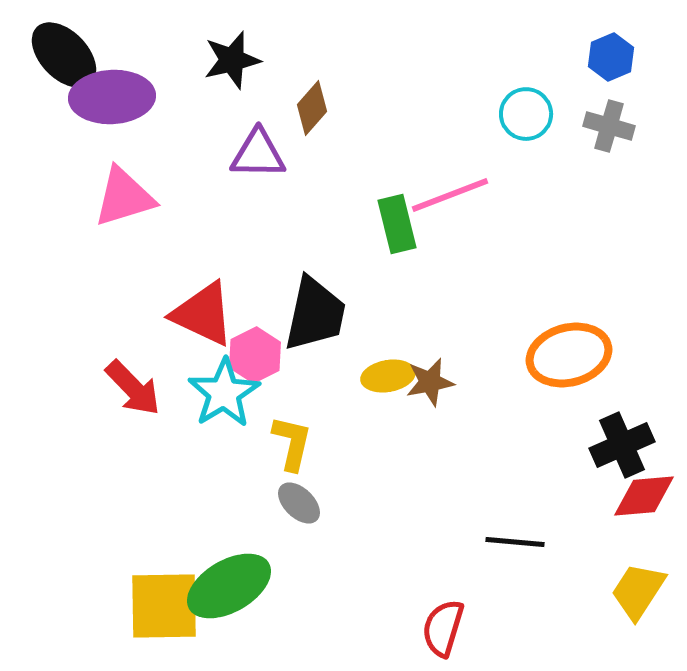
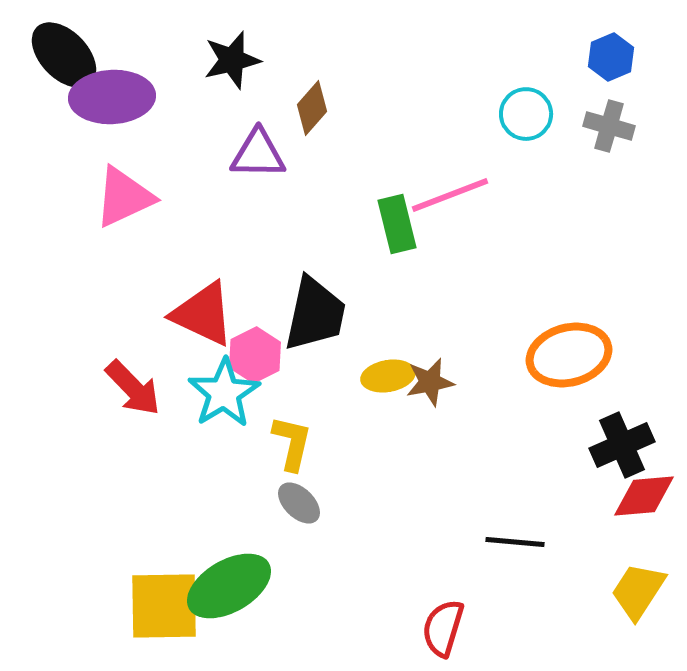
pink triangle: rotated 8 degrees counterclockwise
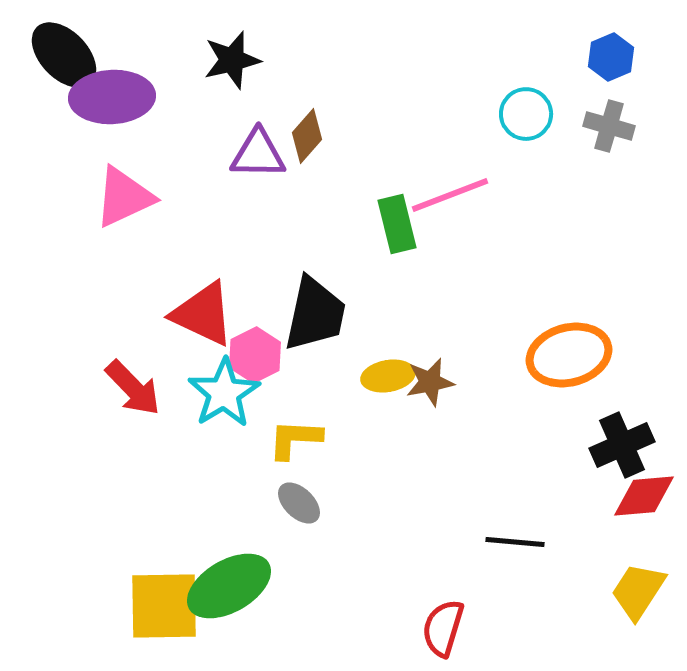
brown diamond: moved 5 px left, 28 px down
yellow L-shape: moved 3 px right, 4 px up; rotated 100 degrees counterclockwise
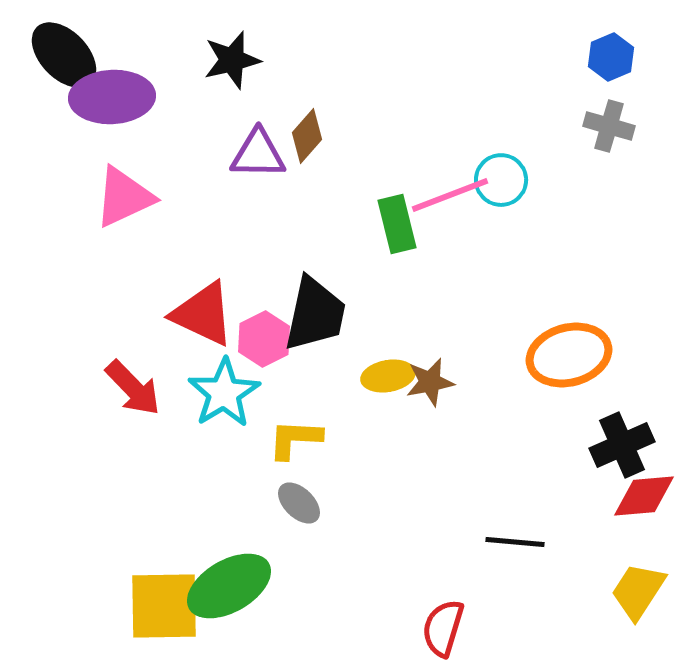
cyan circle: moved 25 px left, 66 px down
pink hexagon: moved 9 px right, 16 px up
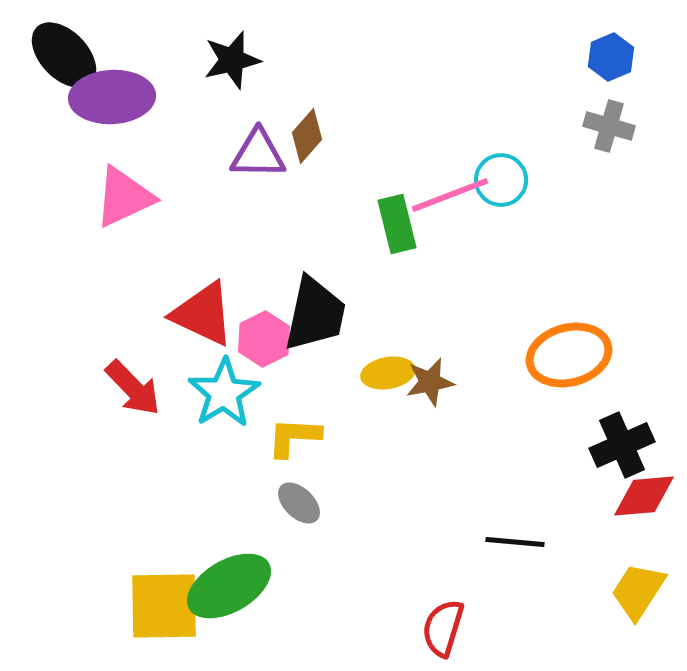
yellow ellipse: moved 3 px up
yellow L-shape: moved 1 px left, 2 px up
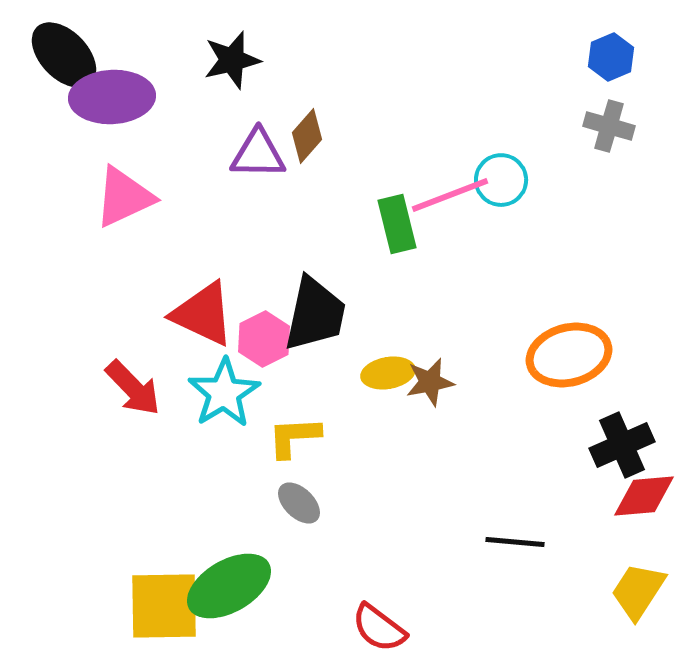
yellow L-shape: rotated 6 degrees counterclockwise
red semicircle: moved 64 px left; rotated 70 degrees counterclockwise
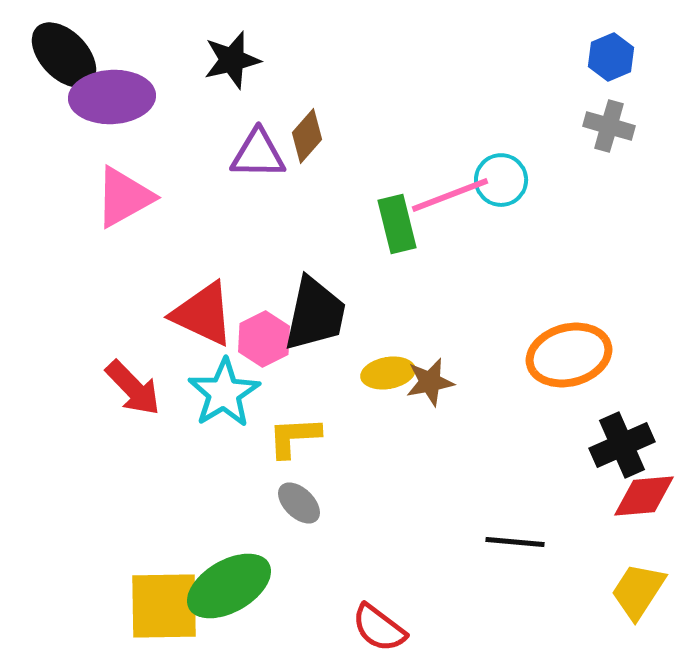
pink triangle: rotated 4 degrees counterclockwise
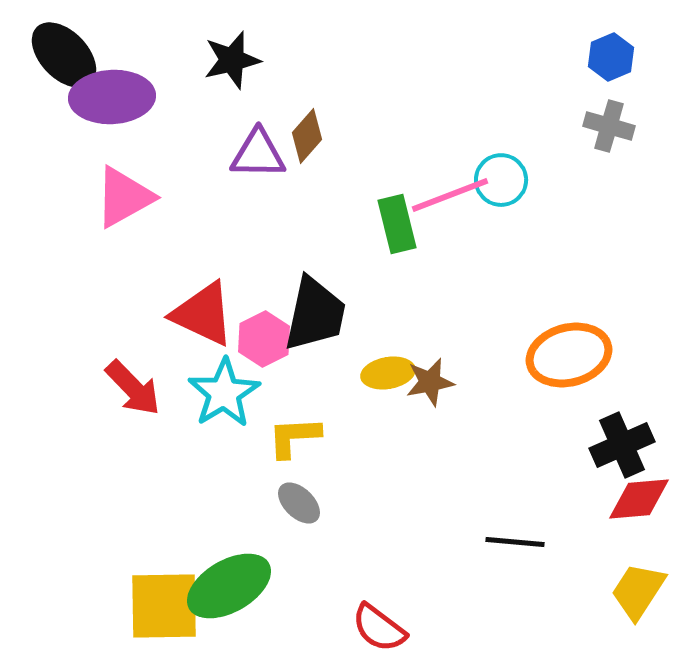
red diamond: moved 5 px left, 3 px down
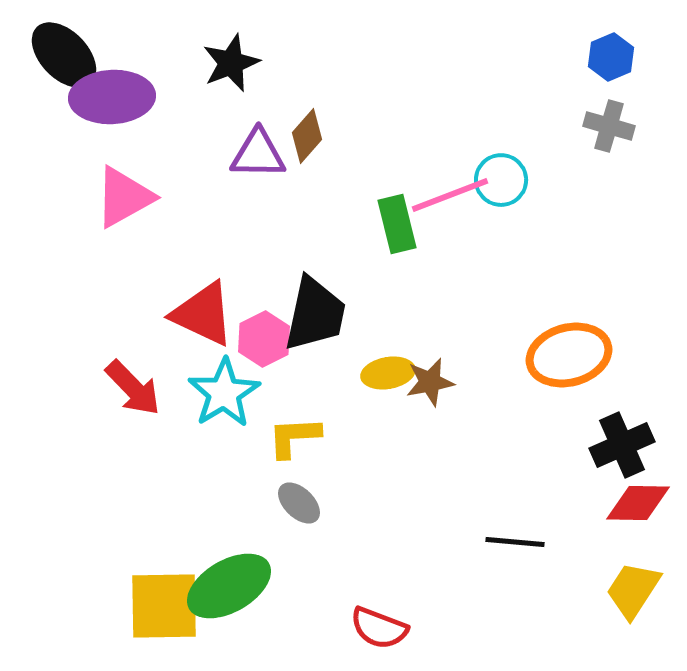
black star: moved 1 px left, 3 px down; rotated 8 degrees counterclockwise
red diamond: moved 1 px left, 4 px down; rotated 6 degrees clockwise
yellow trapezoid: moved 5 px left, 1 px up
red semicircle: rotated 16 degrees counterclockwise
